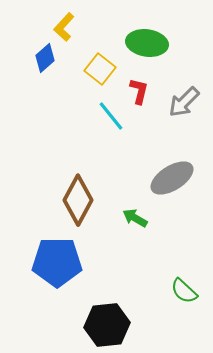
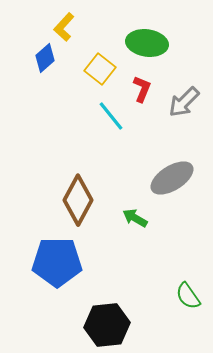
red L-shape: moved 3 px right, 2 px up; rotated 8 degrees clockwise
green semicircle: moved 4 px right, 5 px down; rotated 12 degrees clockwise
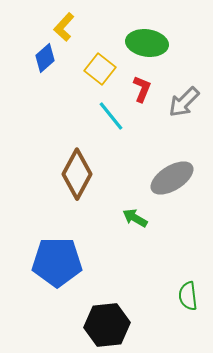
brown diamond: moved 1 px left, 26 px up
green semicircle: rotated 28 degrees clockwise
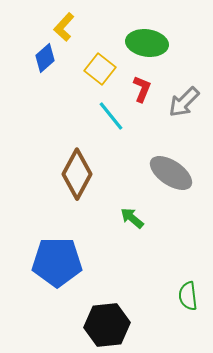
gray ellipse: moved 1 px left, 5 px up; rotated 66 degrees clockwise
green arrow: moved 3 px left; rotated 10 degrees clockwise
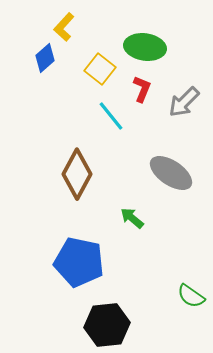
green ellipse: moved 2 px left, 4 px down
blue pentagon: moved 22 px right; rotated 12 degrees clockwise
green semicircle: moved 3 px right; rotated 48 degrees counterclockwise
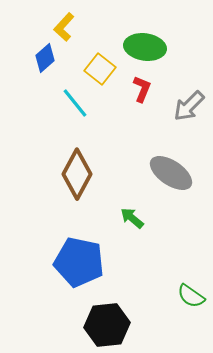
gray arrow: moved 5 px right, 4 px down
cyan line: moved 36 px left, 13 px up
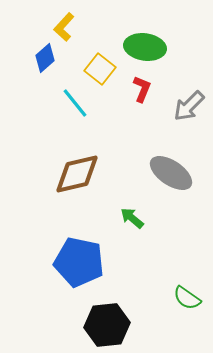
brown diamond: rotated 48 degrees clockwise
green semicircle: moved 4 px left, 2 px down
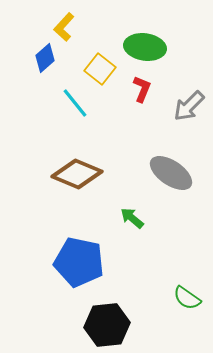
brown diamond: rotated 36 degrees clockwise
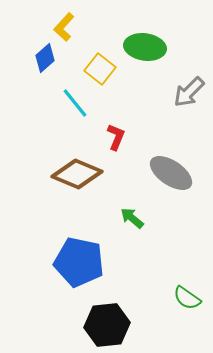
red L-shape: moved 26 px left, 48 px down
gray arrow: moved 14 px up
